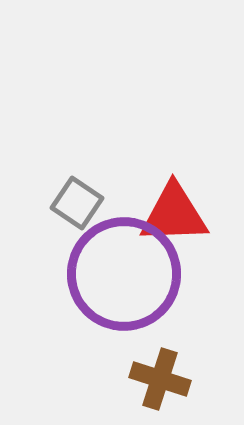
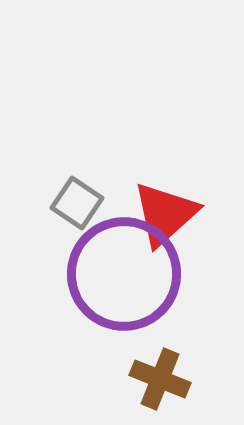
red triangle: moved 9 px left; rotated 40 degrees counterclockwise
brown cross: rotated 4 degrees clockwise
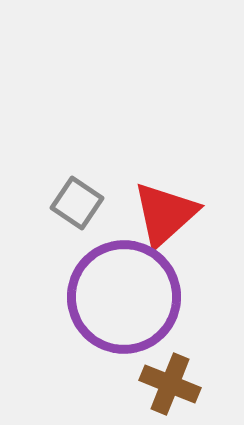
purple circle: moved 23 px down
brown cross: moved 10 px right, 5 px down
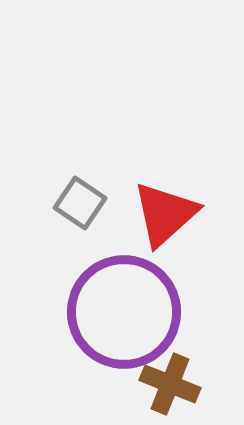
gray square: moved 3 px right
purple circle: moved 15 px down
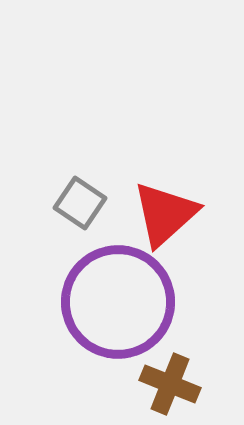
purple circle: moved 6 px left, 10 px up
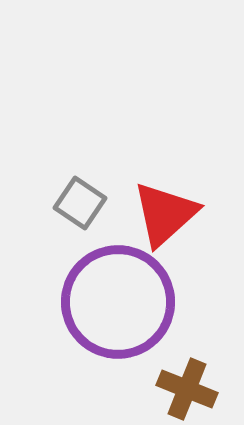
brown cross: moved 17 px right, 5 px down
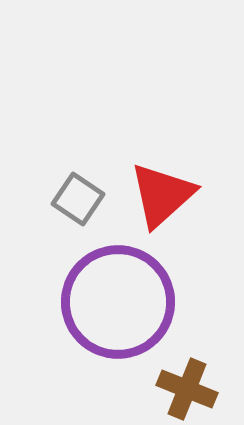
gray square: moved 2 px left, 4 px up
red triangle: moved 3 px left, 19 px up
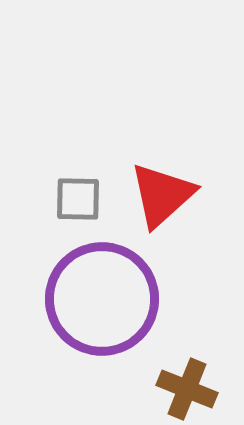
gray square: rotated 33 degrees counterclockwise
purple circle: moved 16 px left, 3 px up
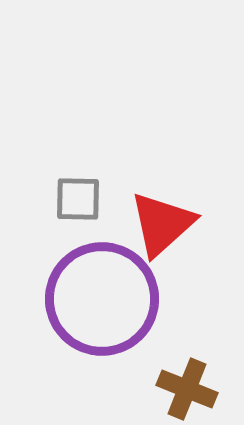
red triangle: moved 29 px down
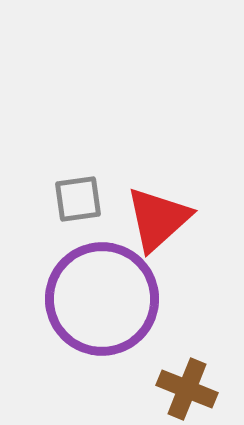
gray square: rotated 9 degrees counterclockwise
red triangle: moved 4 px left, 5 px up
